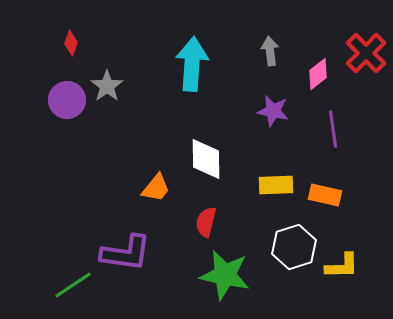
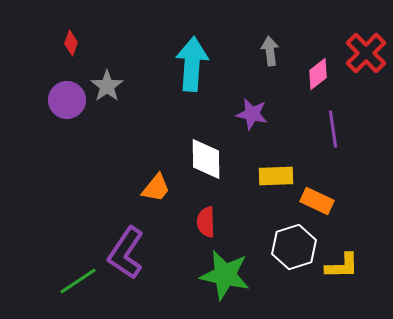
purple star: moved 21 px left, 3 px down
yellow rectangle: moved 9 px up
orange rectangle: moved 8 px left, 6 px down; rotated 12 degrees clockwise
red semicircle: rotated 16 degrees counterclockwise
purple L-shape: rotated 116 degrees clockwise
green line: moved 5 px right, 4 px up
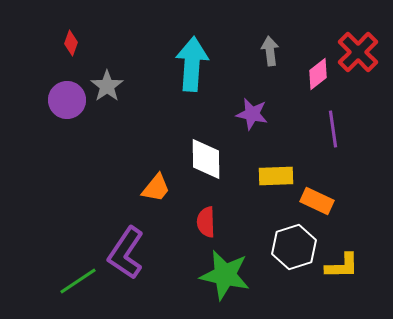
red cross: moved 8 px left, 1 px up
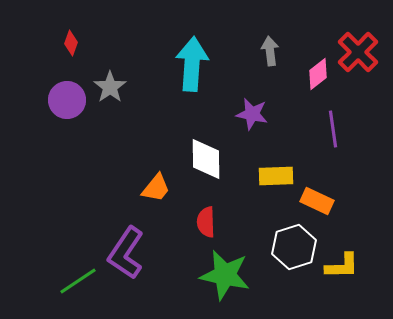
gray star: moved 3 px right, 1 px down
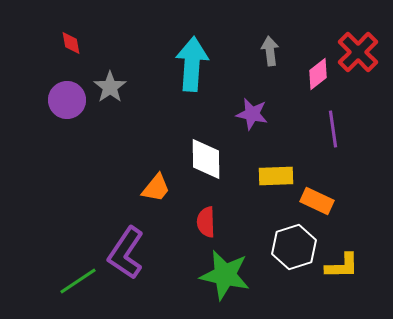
red diamond: rotated 30 degrees counterclockwise
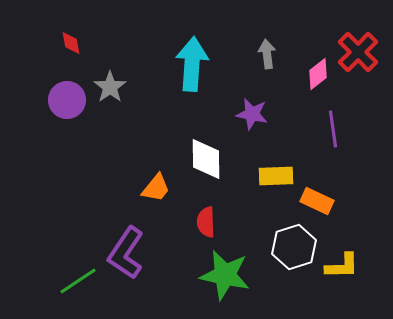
gray arrow: moved 3 px left, 3 px down
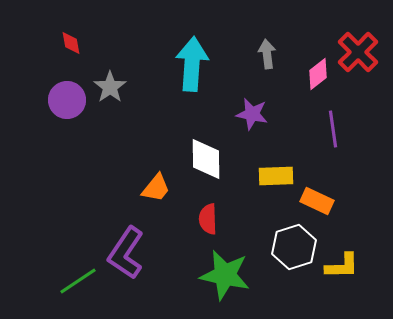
red semicircle: moved 2 px right, 3 px up
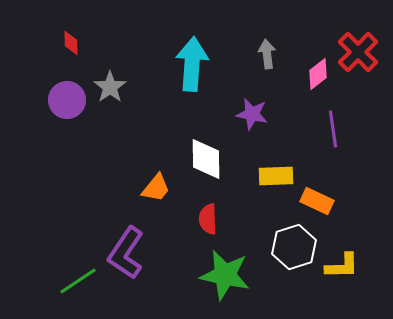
red diamond: rotated 10 degrees clockwise
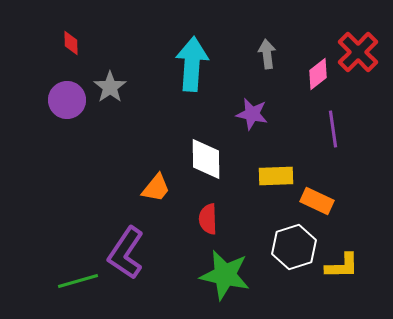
green line: rotated 18 degrees clockwise
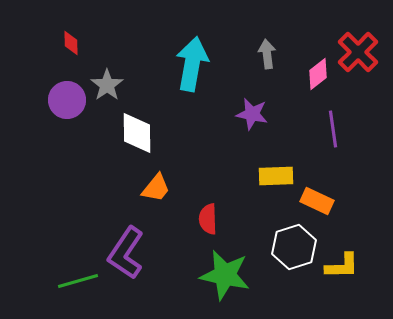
cyan arrow: rotated 6 degrees clockwise
gray star: moved 3 px left, 2 px up
white diamond: moved 69 px left, 26 px up
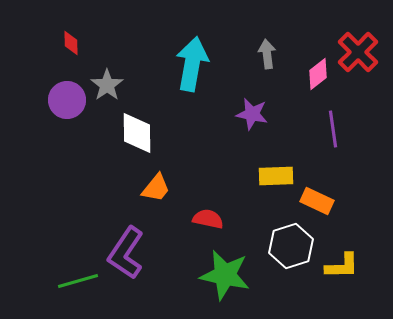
red semicircle: rotated 104 degrees clockwise
white hexagon: moved 3 px left, 1 px up
